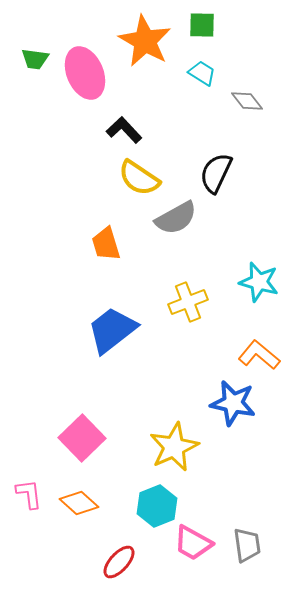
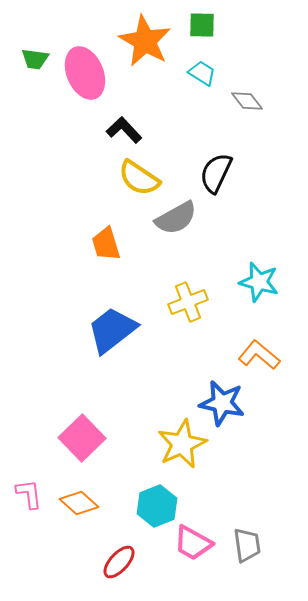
blue star: moved 11 px left
yellow star: moved 8 px right, 3 px up
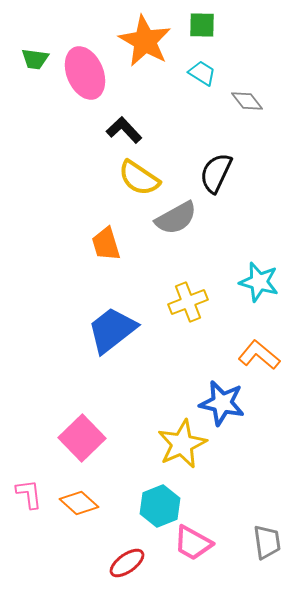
cyan hexagon: moved 3 px right
gray trapezoid: moved 20 px right, 3 px up
red ellipse: moved 8 px right, 1 px down; rotated 12 degrees clockwise
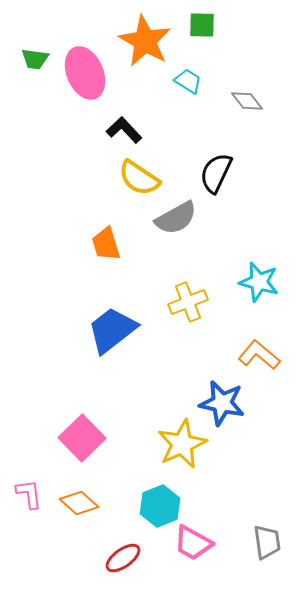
cyan trapezoid: moved 14 px left, 8 px down
red ellipse: moved 4 px left, 5 px up
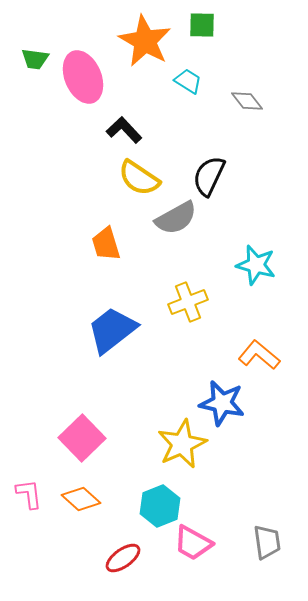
pink ellipse: moved 2 px left, 4 px down
black semicircle: moved 7 px left, 3 px down
cyan star: moved 3 px left, 17 px up
orange diamond: moved 2 px right, 4 px up
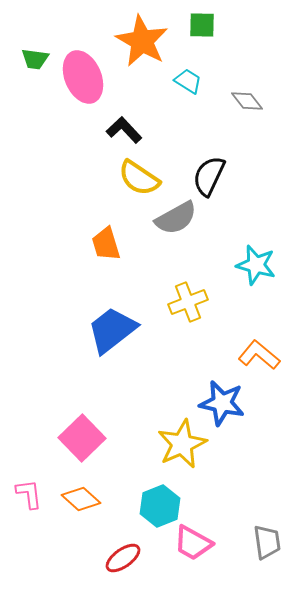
orange star: moved 3 px left
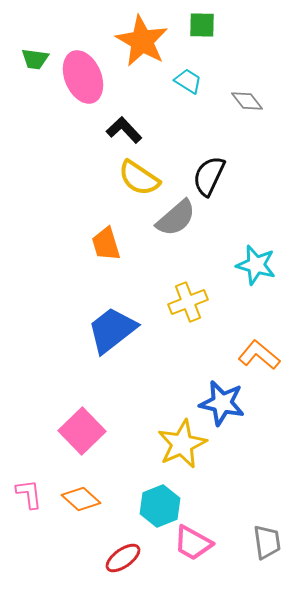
gray semicircle: rotated 12 degrees counterclockwise
pink square: moved 7 px up
